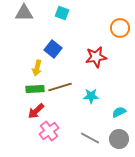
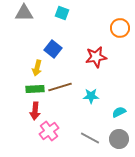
red arrow: moved 1 px left; rotated 42 degrees counterclockwise
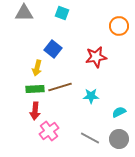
orange circle: moved 1 px left, 2 px up
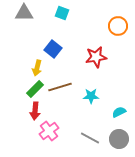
orange circle: moved 1 px left
green rectangle: rotated 42 degrees counterclockwise
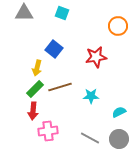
blue square: moved 1 px right
red arrow: moved 2 px left
pink cross: moved 1 px left; rotated 30 degrees clockwise
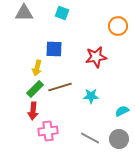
blue square: rotated 36 degrees counterclockwise
cyan semicircle: moved 3 px right, 1 px up
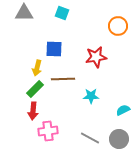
brown line: moved 3 px right, 8 px up; rotated 15 degrees clockwise
cyan semicircle: moved 1 px right, 1 px up
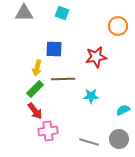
red arrow: moved 2 px right; rotated 42 degrees counterclockwise
gray line: moved 1 px left, 4 px down; rotated 12 degrees counterclockwise
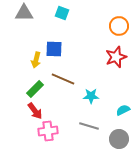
orange circle: moved 1 px right
red star: moved 20 px right; rotated 10 degrees counterclockwise
yellow arrow: moved 1 px left, 8 px up
brown line: rotated 25 degrees clockwise
gray line: moved 16 px up
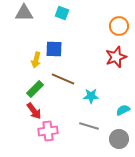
red arrow: moved 1 px left
